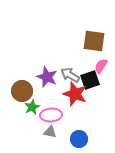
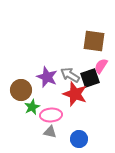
black square: moved 2 px up
brown circle: moved 1 px left, 1 px up
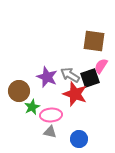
brown circle: moved 2 px left, 1 px down
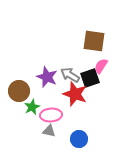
gray triangle: moved 1 px left, 1 px up
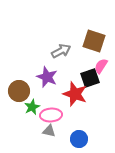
brown square: rotated 10 degrees clockwise
gray arrow: moved 9 px left, 24 px up; rotated 120 degrees clockwise
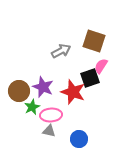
purple star: moved 4 px left, 10 px down
red star: moved 2 px left, 2 px up
